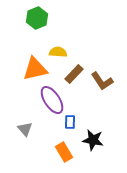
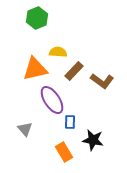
brown rectangle: moved 3 px up
brown L-shape: rotated 20 degrees counterclockwise
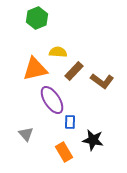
gray triangle: moved 1 px right, 5 px down
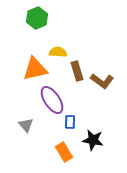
brown rectangle: moved 3 px right; rotated 60 degrees counterclockwise
gray triangle: moved 9 px up
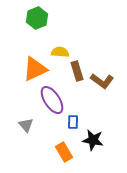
yellow semicircle: moved 2 px right
orange triangle: rotated 12 degrees counterclockwise
blue rectangle: moved 3 px right
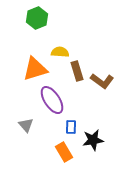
orange triangle: rotated 8 degrees clockwise
blue rectangle: moved 2 px left, 5 px down
black star: rotated 20 degrees counterclockwise
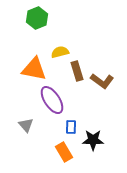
yellow semicircle: rotated 18 degrees counterclockwise
orange triangle: moved 1 px left; rotated 28 degrees clockwise
black star: rotated 10 degrees clockwise
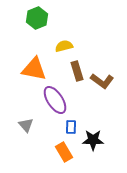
yellow semicircle: moved 4 px right, 6 px up
purple ellipse: moved 3 px right
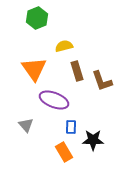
orange triangle: rotated 44 degrees clockwise
brown L-shape: rotated 35 degrees clockwise
purple ellipse: moved 1 px left; rotated 36 degrees counterclockwise
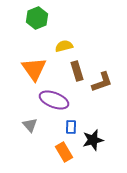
brown L-shape: moved 1 px down; rotated 90 degrees counterclockwise
gray triangle: moved 4 px right
black star: rotated 15 degrees counterclockwise
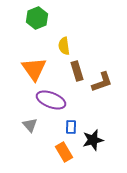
yellow semicircle: rotated 84 degrees counterclockwise
purple ellipse: moved 3 px left
